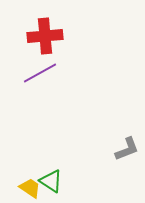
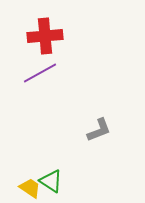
gray L-shape: moved 28 px left, 19 px up
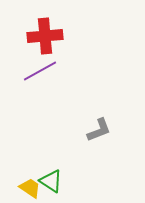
purple line: moved 2 px up
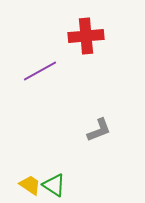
red cross: moved 41 px right
green triangle: moved 3 px right, 4 px down
yellow trapezoid: moved 3 px up
